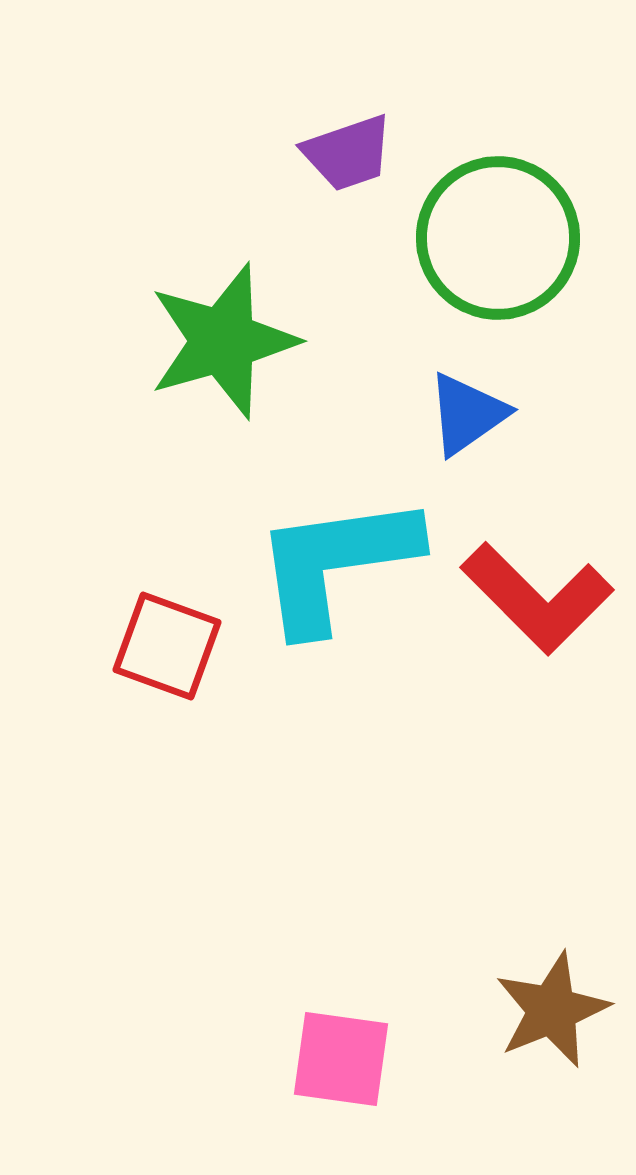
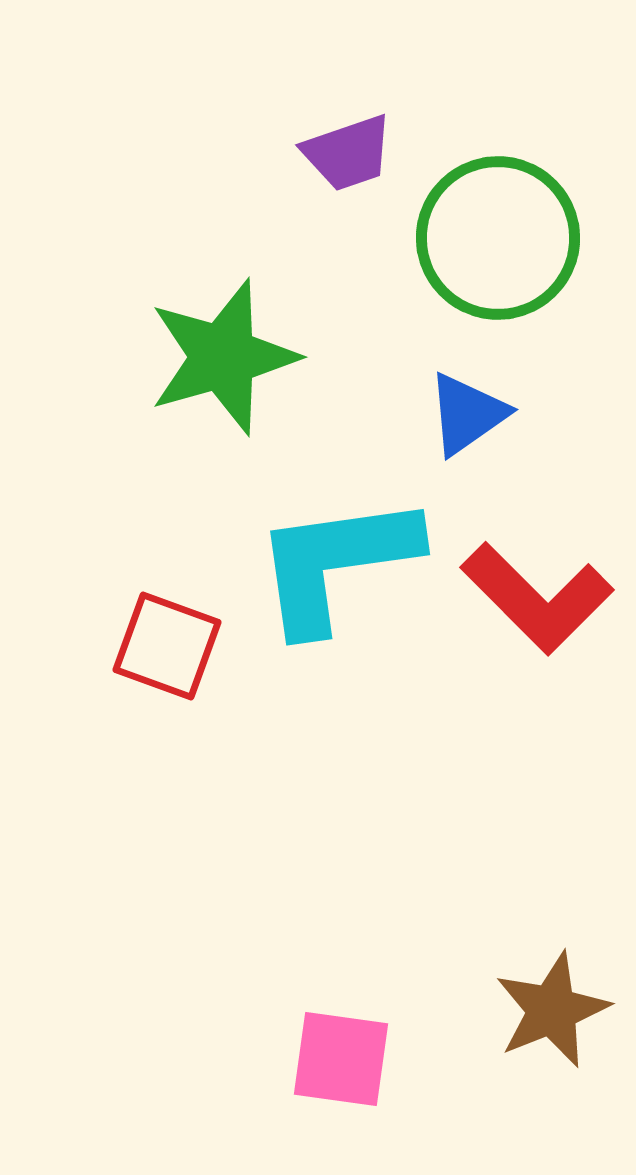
green star: moved 16 px down
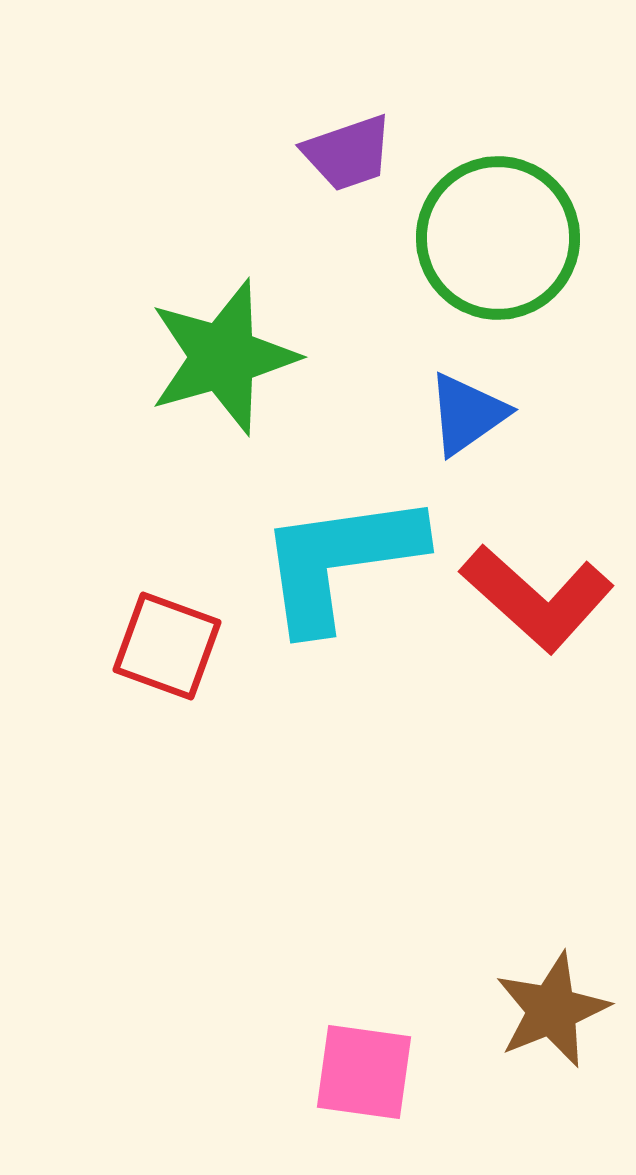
cyan L-shape: moved 4 px right, 2 px up
red L-shape: rotated 3 degrees counterclockwise
pink square: moved 23 px right, 13 px down
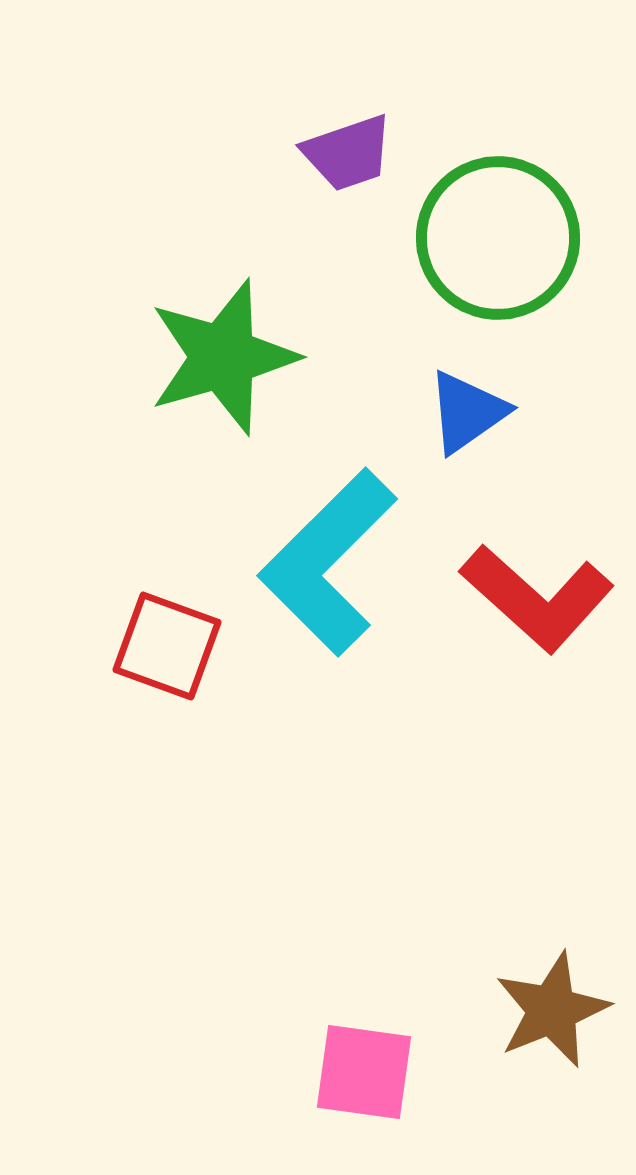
blue triangle: moved 2 px up
cyan L-shape: moved 12 px left, 1 px down; rotated 37 degrees counterclockwise
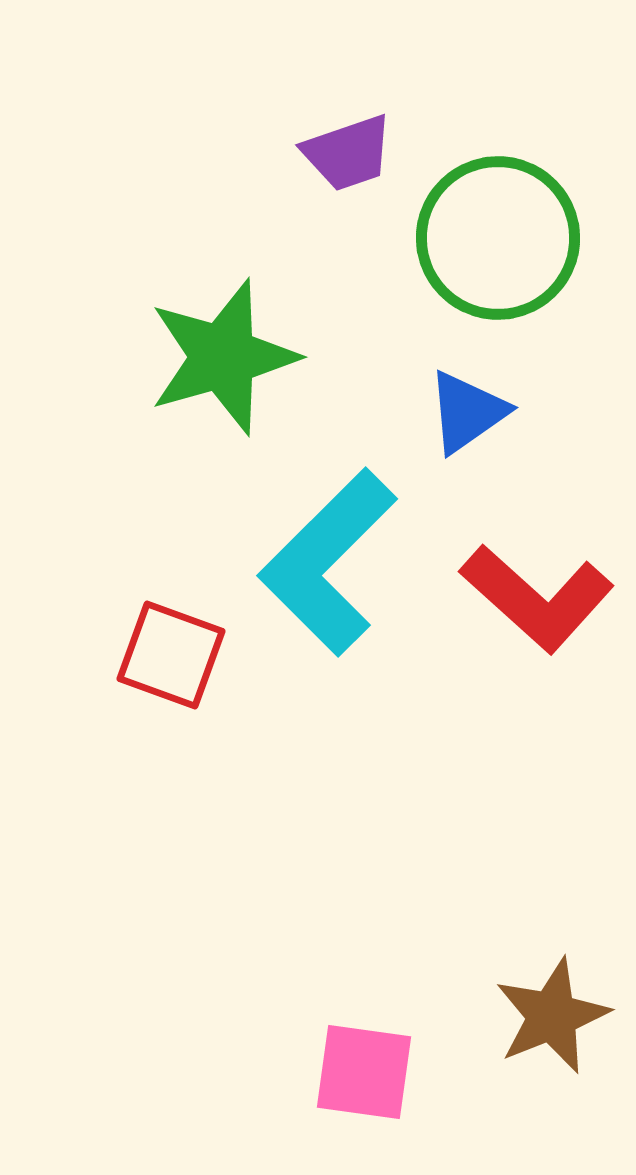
red square: moved 4 px right, 9 px down
brown star: moved 6 px down
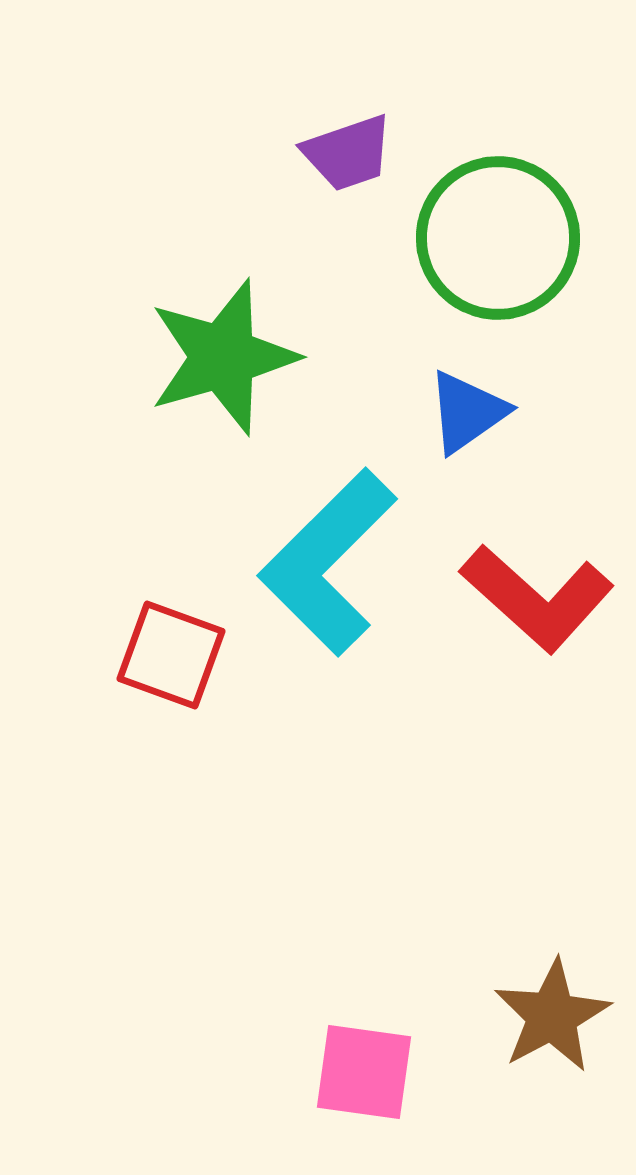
brown star: rotated 6 degrees counterclockwise
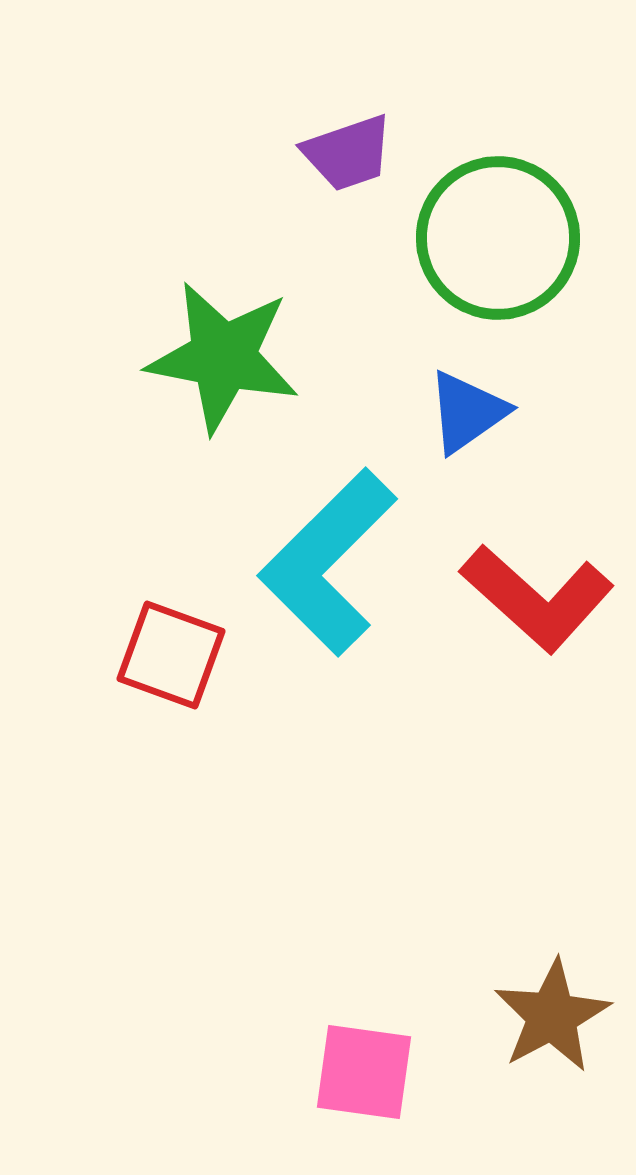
green star: rotated 27 degrees clockwise
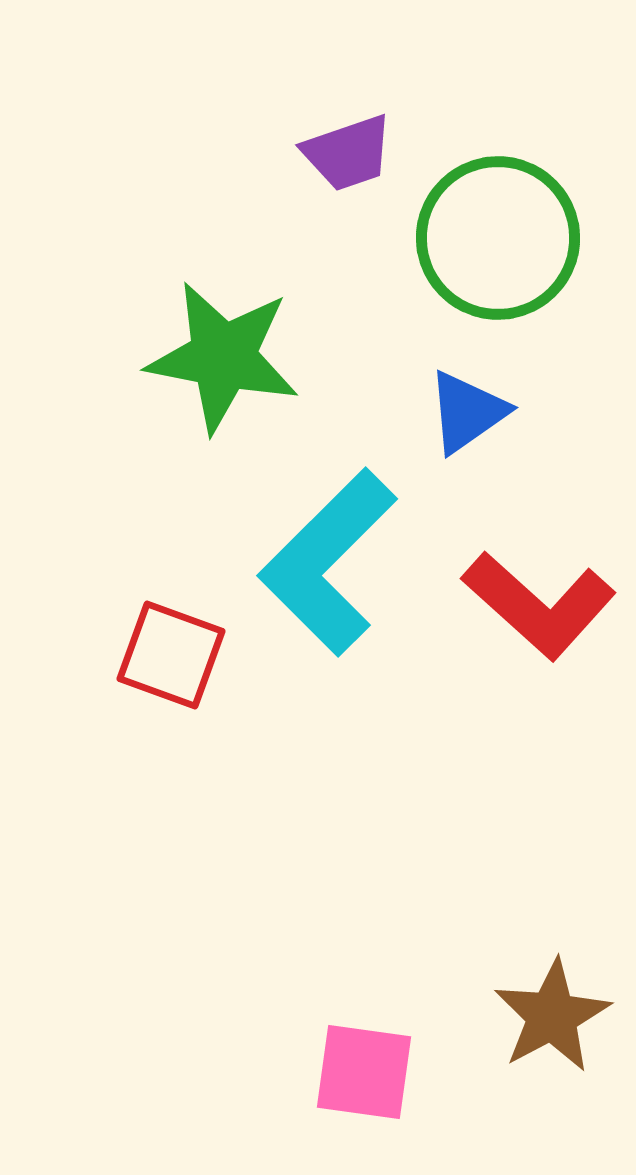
red L-shape: moved 2 px right, 7 px down
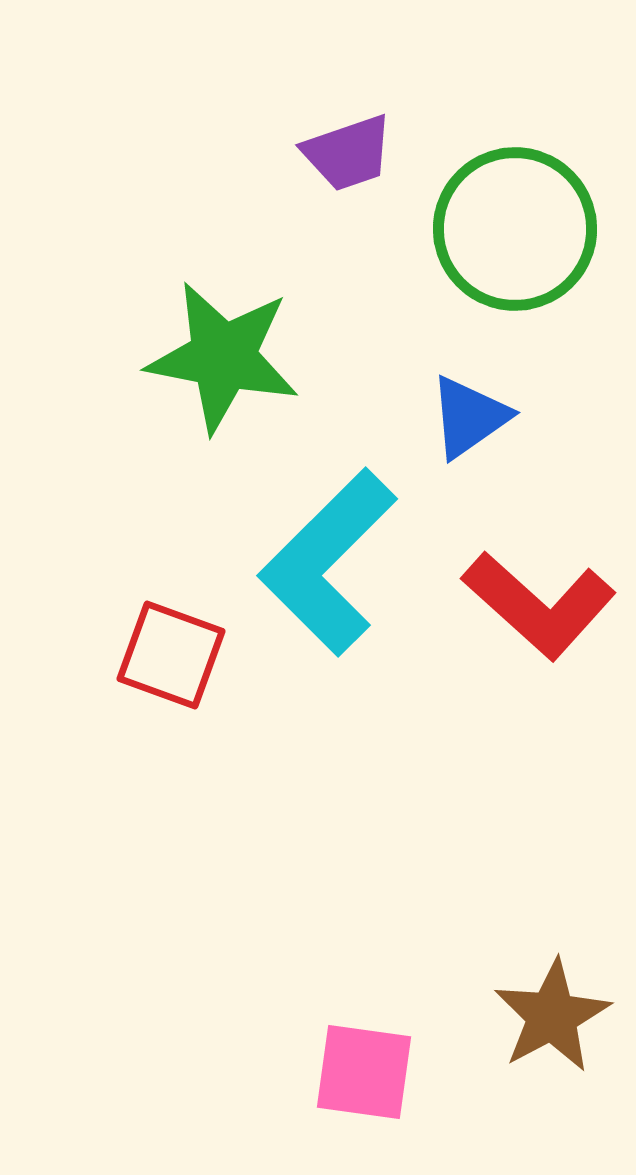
green circle: moved 17 px right, 9 px up
blue triangle: moved 2 px right, 5 px down
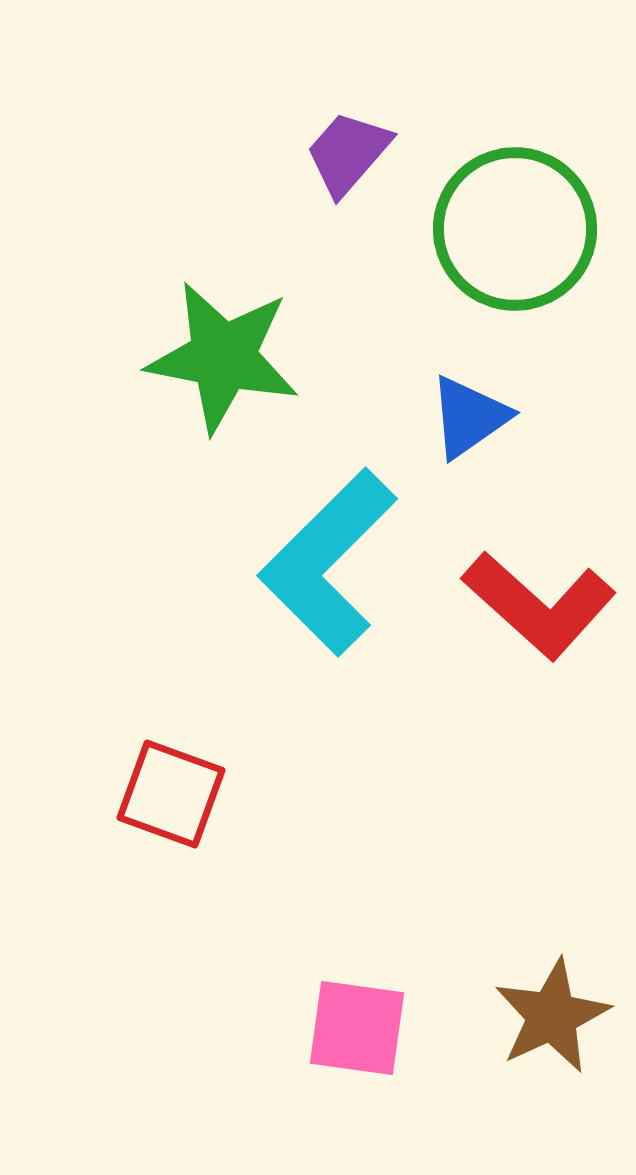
purple trapezoid: rotated 150 degrees clockwise
red square: moved 139 px down
brown star: rotated 3 degrees clockwise
pink square: moved 7 px left, 44 px up
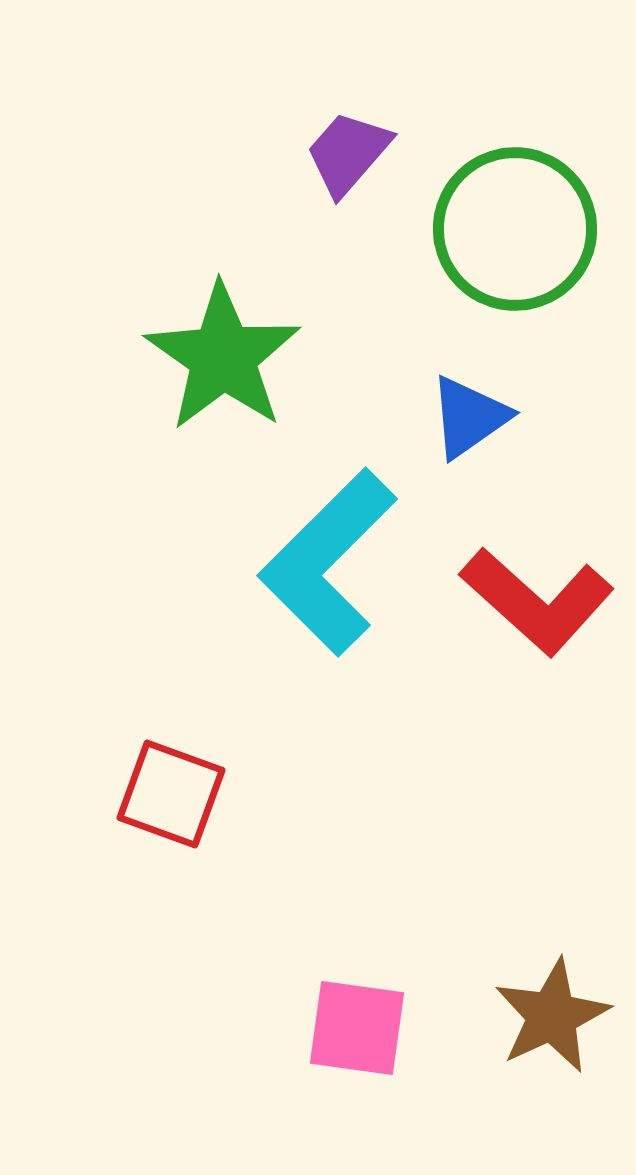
green star: rotated 24 degrees clockwise
red L-shape: moved 2 px left, 4 px up
